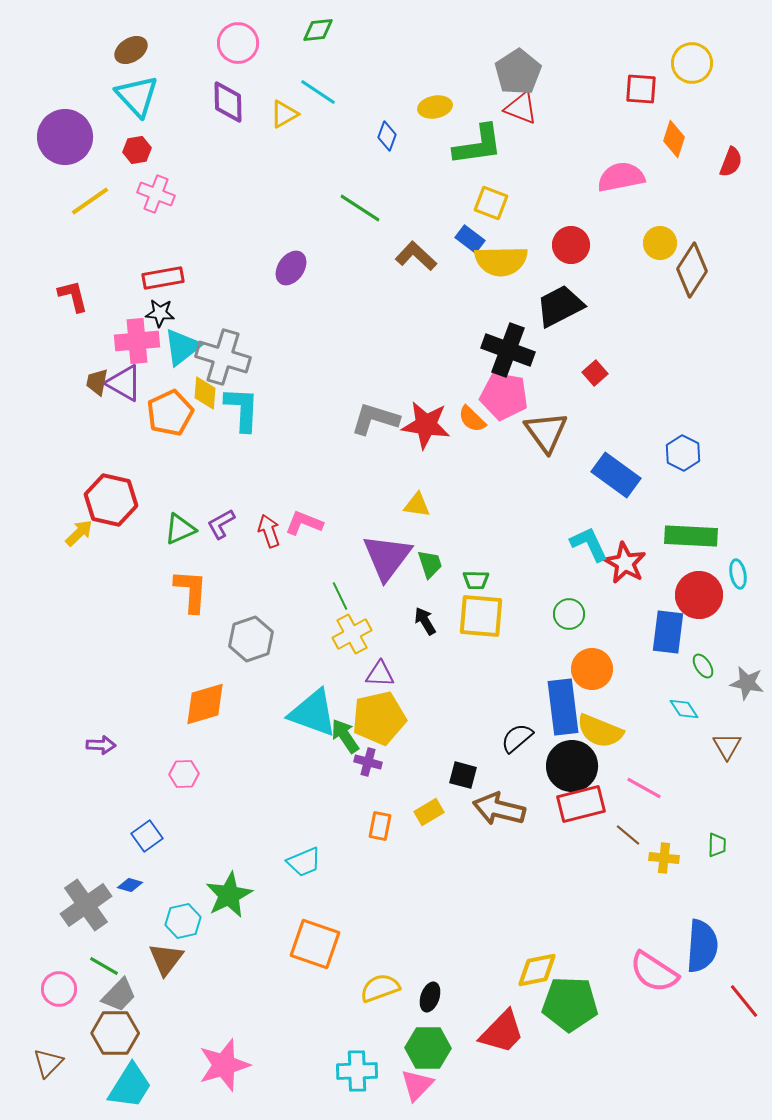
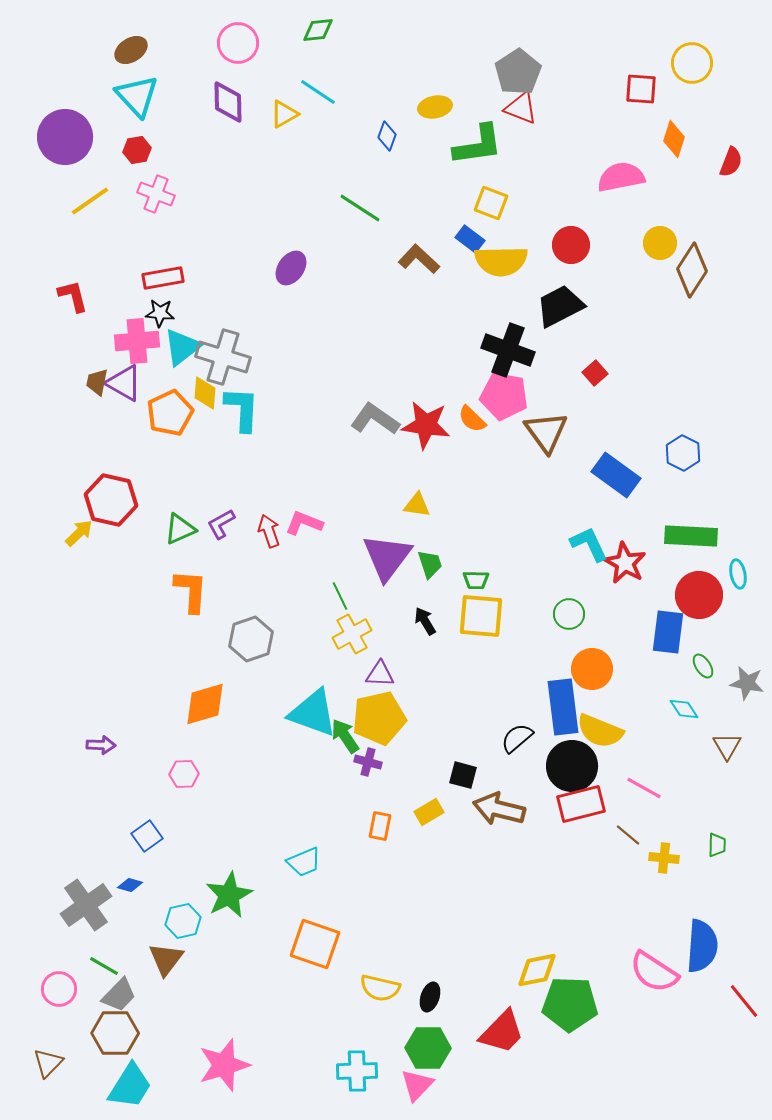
brown L-shape at (416, 256): moved 3 px right, 3 px down
gray L-shape at (375, 419): rotated 18 degrees clockwise
yellow semicircle at (380, 988): rotated 147 degrees counterclockwise
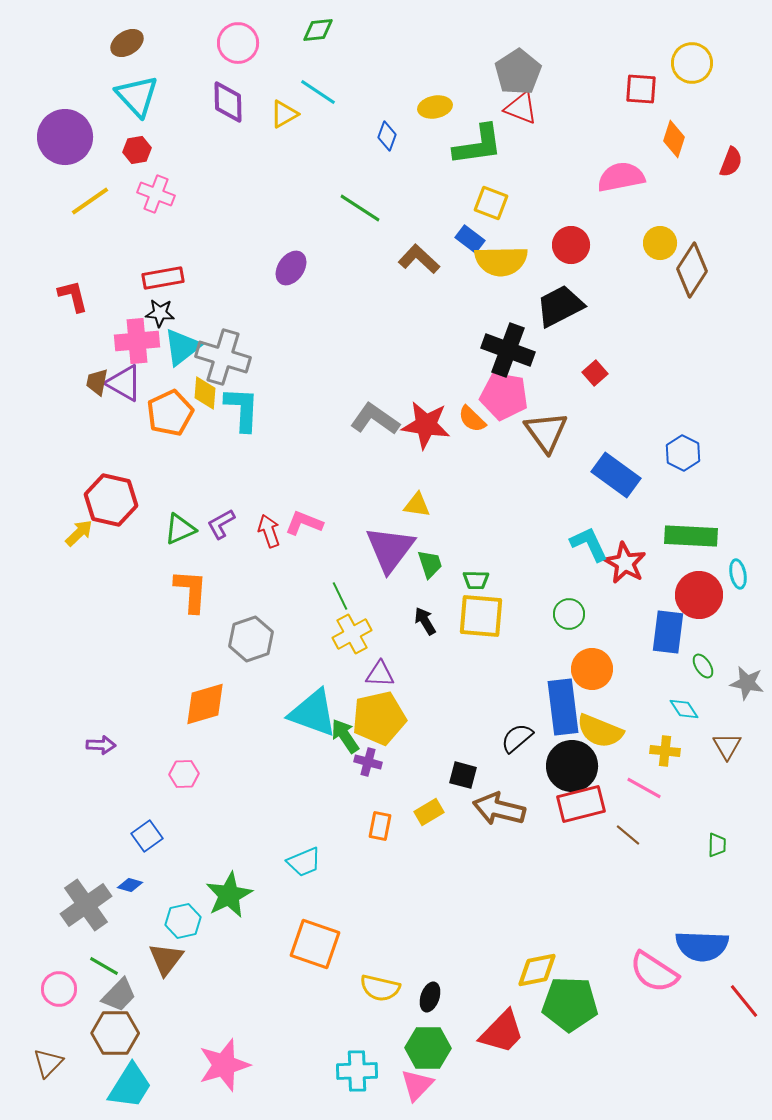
brown ellipse at (131, 50): moved 4 px left, 7 px up
purple triangle at (387, 557): moved 3 px right, 8 px up
yellow cross at (664, 858): moved 1 px right, 107 px up
blue semicircle at (702, 946): rotated 88 degrees clockwise
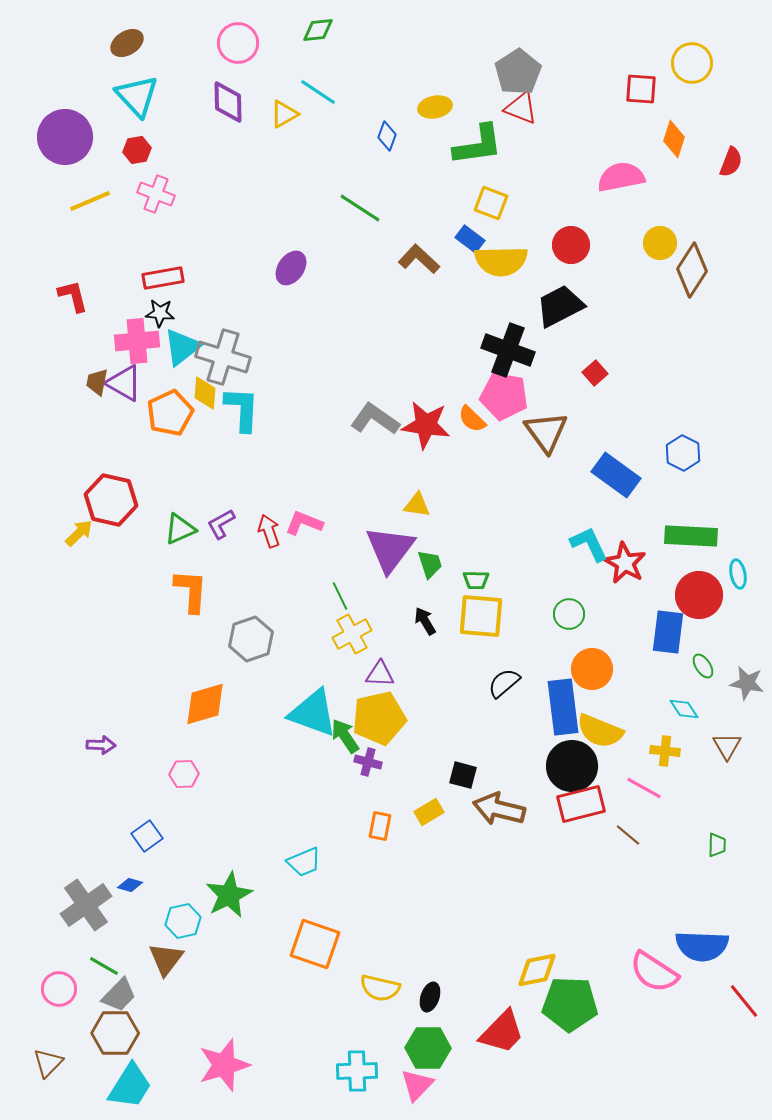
yellow line at (90, 201): rotated 12 degrees clockwise
black semicircle at (517, 738): moved 13 px left, 55 px up
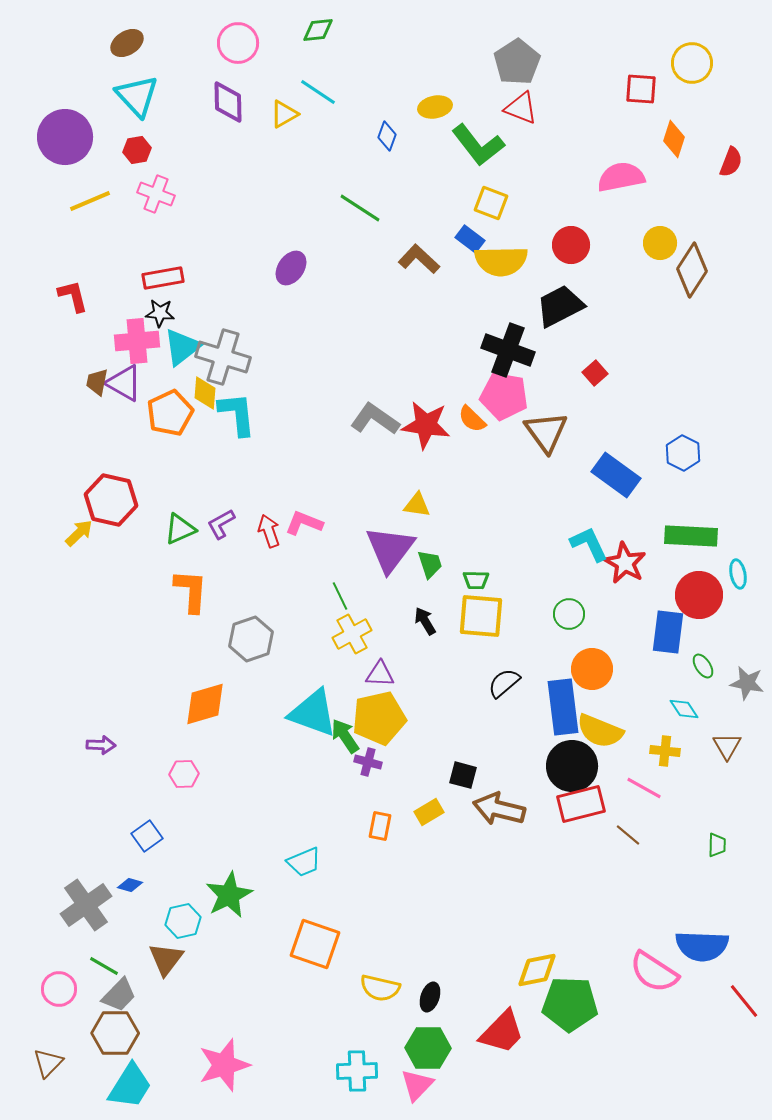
gray pentagon at (518, 72): moved 1 px left, 10 px up
green L-shape at (478, 145): rotated 60 degrees clockwise
cyan L-shape at (242, 409): moved 5 px left, 5 px down; rotated 9 degrees counterclockwise
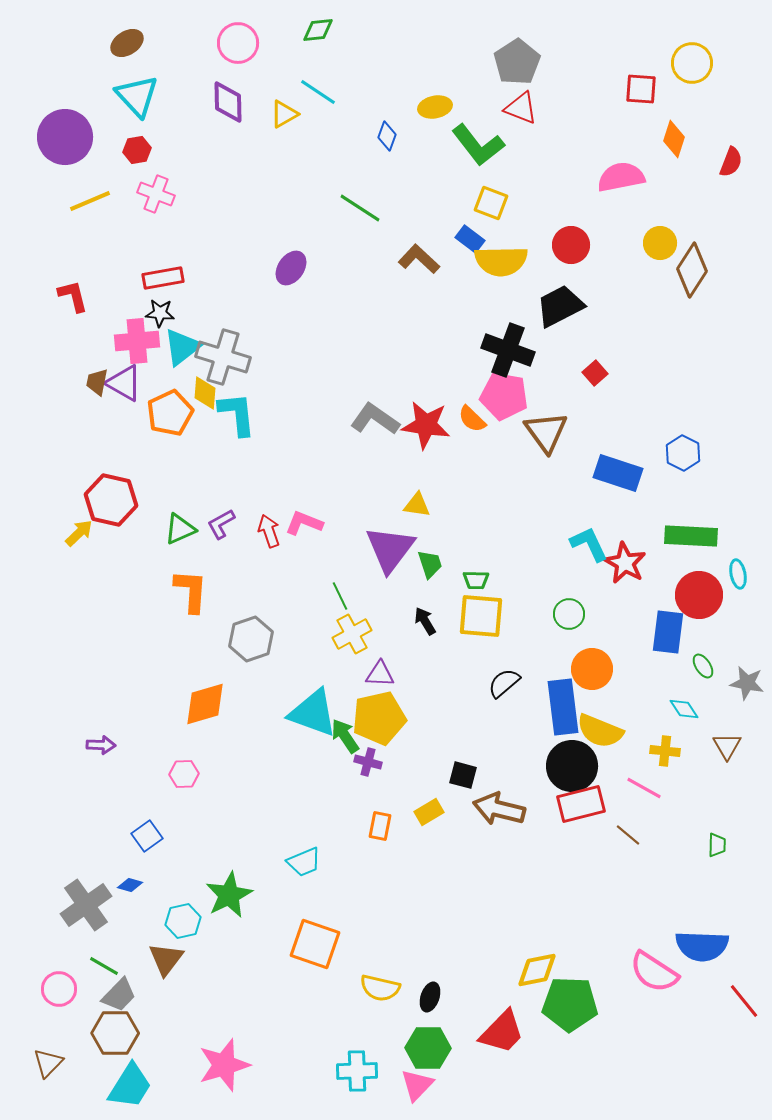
blue rectangle at (616, 475): moved 2 px right, 2 px up; rotated 18 degrees counterclockwise
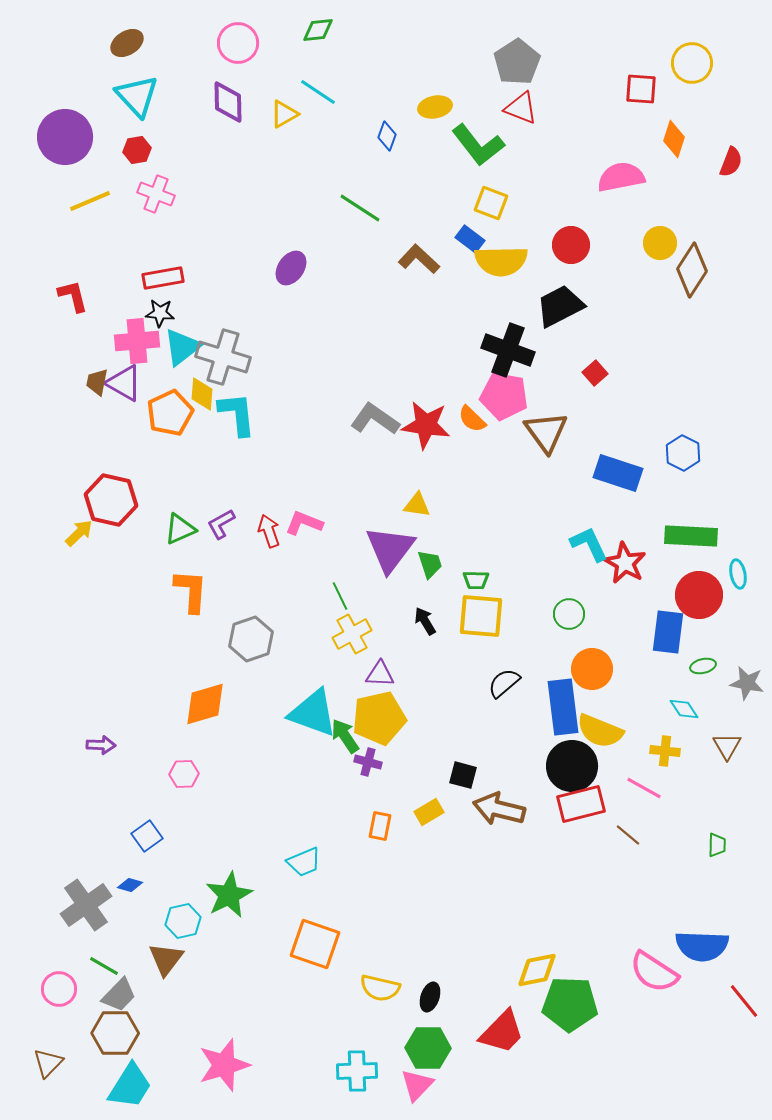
yellow diamond at (205, 393): moved 3 px left, 1 px down
green ellipse at (703, 666): rotated 70 degrees counterclockwise
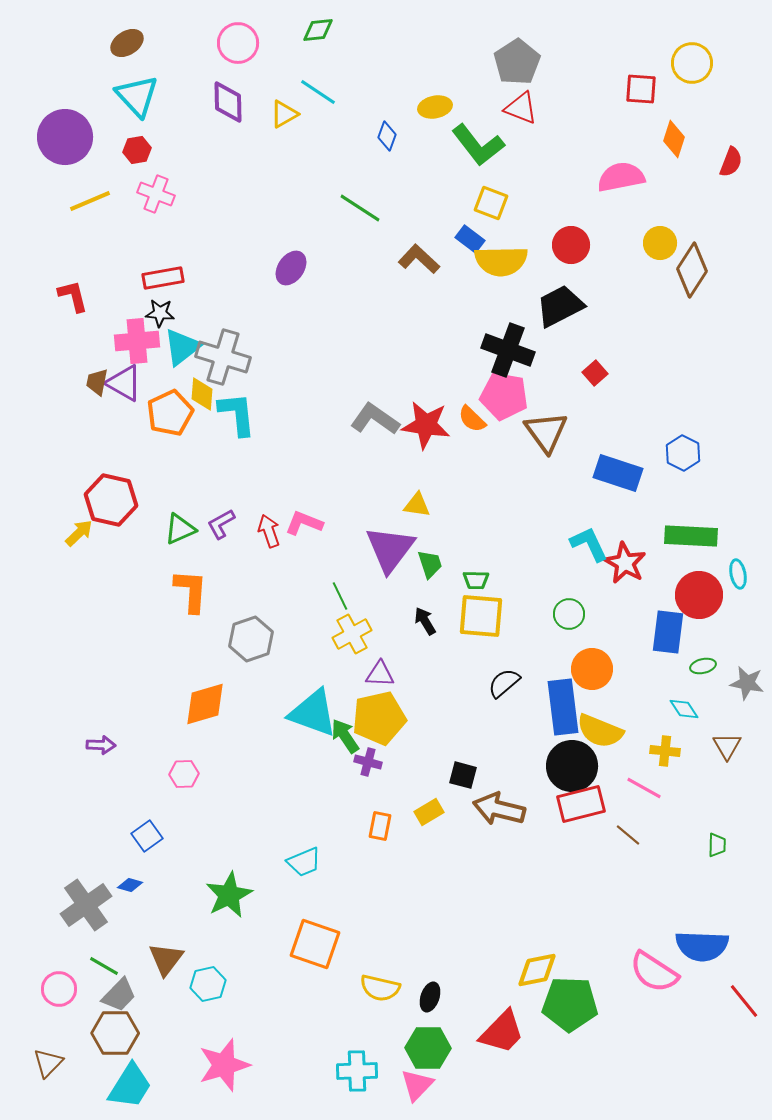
cyan hexagon at (183, 921): moved 25 px right, 63 px down
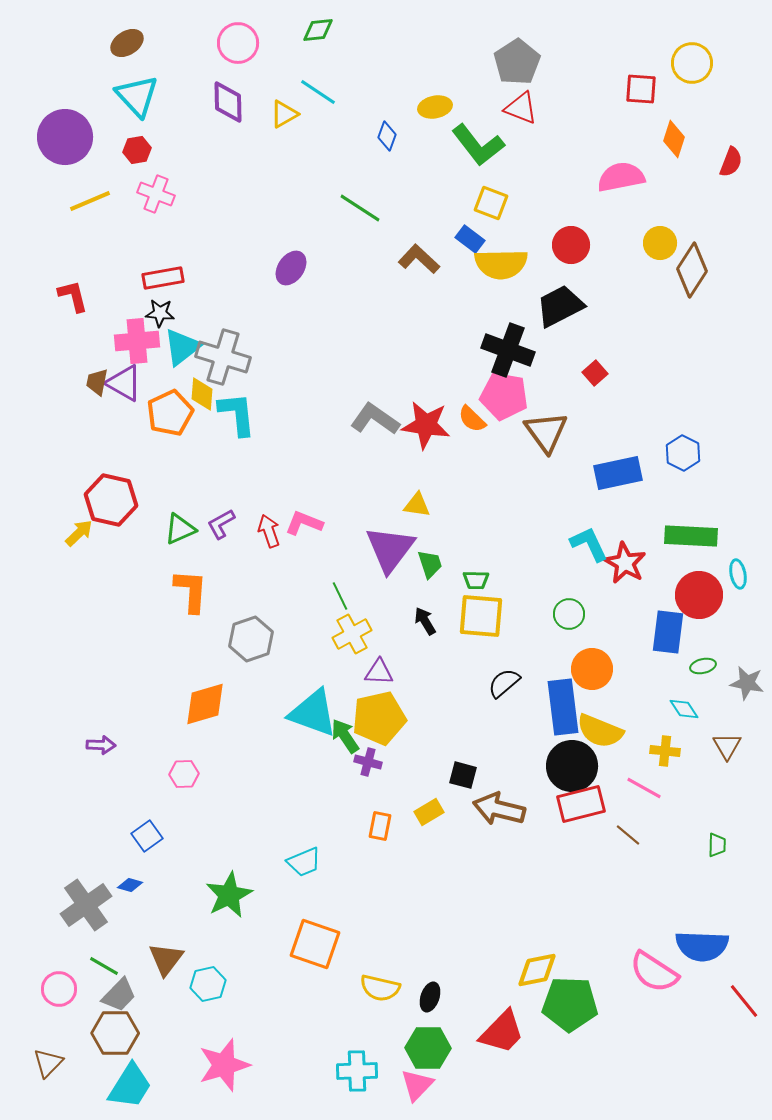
yellow semicircle at (501, 261): moved 3 px down
blue rectangle at (618, 473): rotated 30 degrees counterclockwise
purple triangle at (380, 674): moved 1 px left, 2 px up
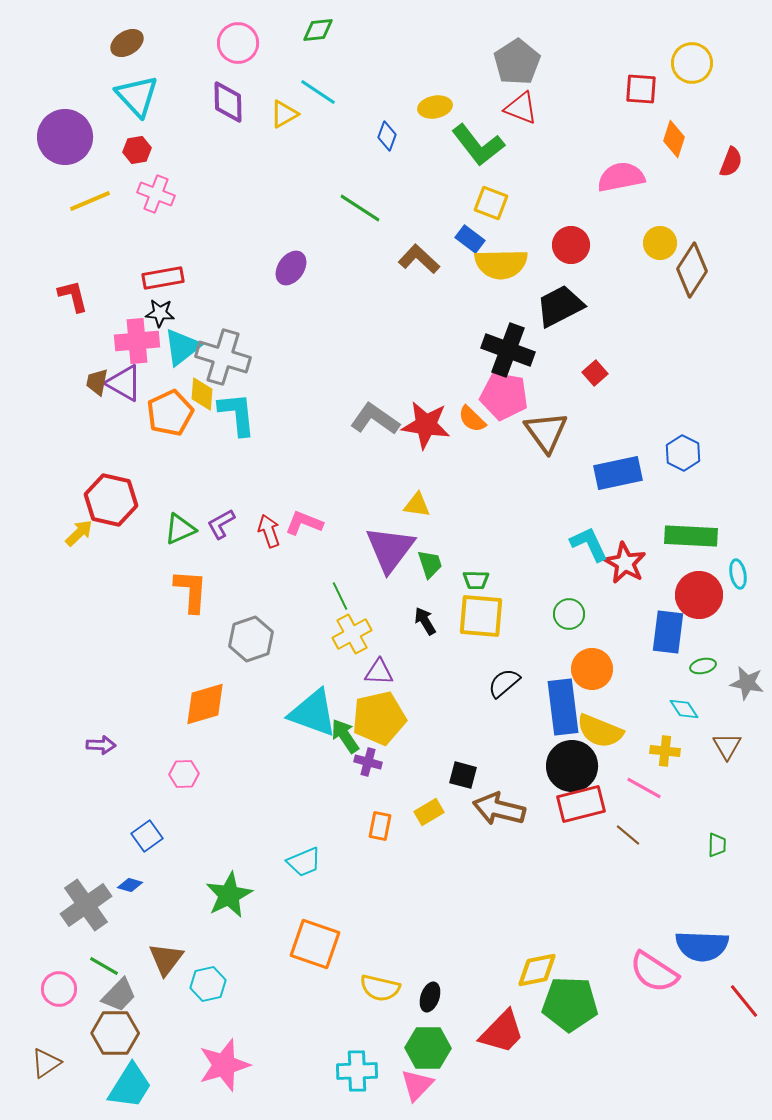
brown triangle at (48, 1063): moved 2 px left; rotated 12 degrees clockwise
